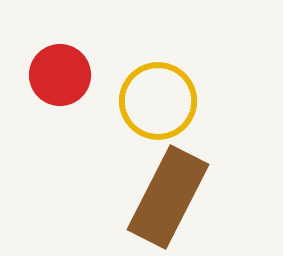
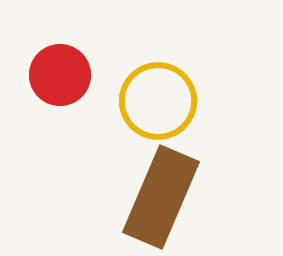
brown rectangle: moved 7 px left; rotated 4 degrees counterclockwise
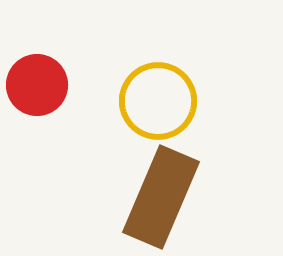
red circle: moved 23 px left, 10 px down
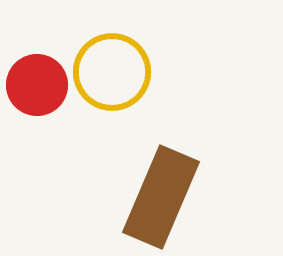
yellow circle: moved 46 px left, 29 px up
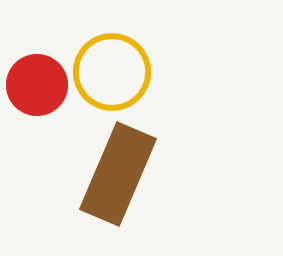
brown rectangle: moved 43 px left, 23 px up
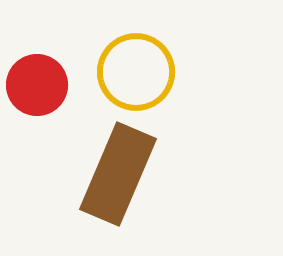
yellow circle: moved 24 px right
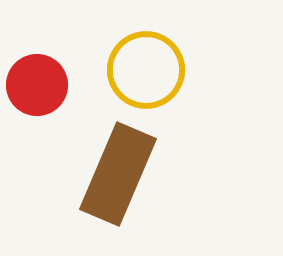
yellow circle: moved 10 px right, 2 px up
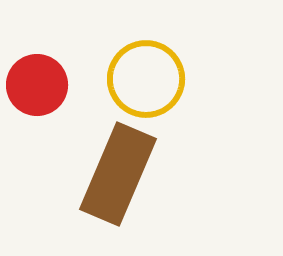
yellow circle: moved 9 px down
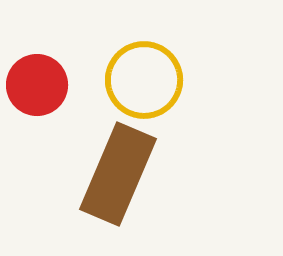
yellow circle: moved 2 px left, 1 px down
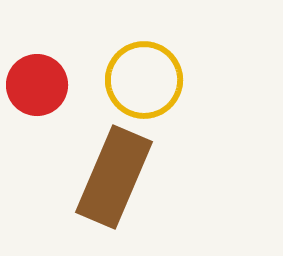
brown rectangle: moved 4 px left, 3 px down
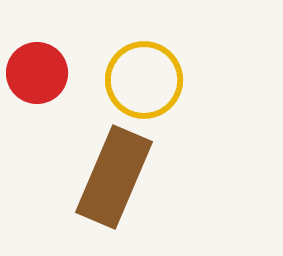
red circle: moved 12 px up
